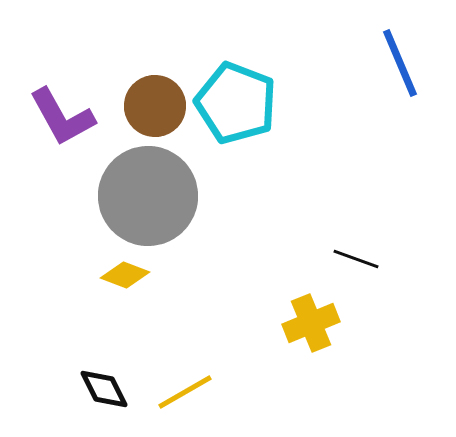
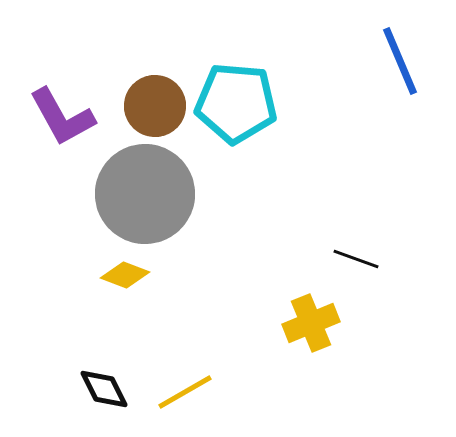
blue line: moved 2 px up
cyan pentagon: rotated 16 degrees counterclockwise
gray circle: moved 3 px left, 2 px up
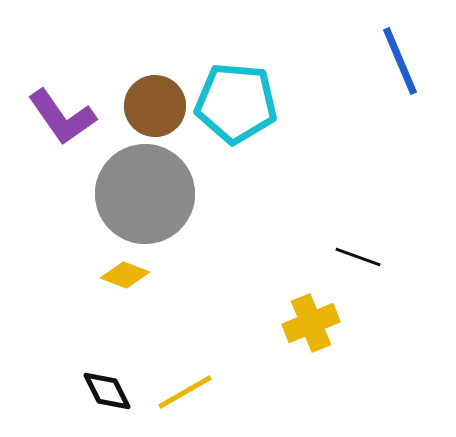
purple L-shape: rotated 6 degrees counterclockwise
black line: moved 2 px right, 2 px up
black diamond: moved 3 px right, 2 px down
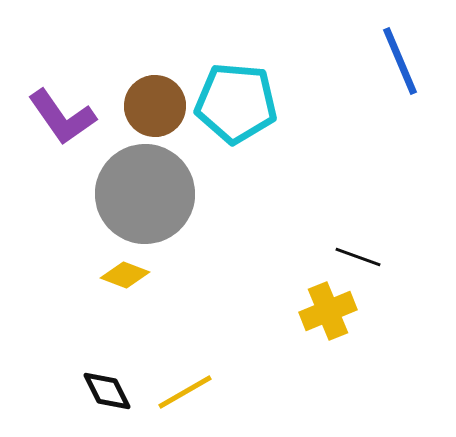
yellow cross: moved 17 px right, 12 px up
